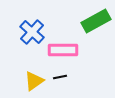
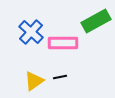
blue cross: moved 1 px left
pink rectangle: moved 7 px up
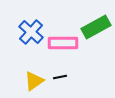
green rectangle: moved 6 px down
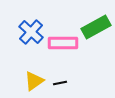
black line: moved 6 px down
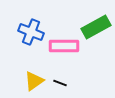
blue cross: rotated 20 degrees counterclockwise
pink rectangle: moved 1 px right, 3 px down
black line: rotated 32 degrees clockwise
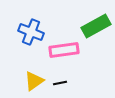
green rectangle: moved 1 px up
pink rectangle: moved 4 px down; rotated 8 degrees counterclockwise
black line: rotated 32 degrees counterclockwise
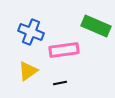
green rectangle: rotated 52 degrees clockwise
yellow triangle: moved 6 px left, 10 px up
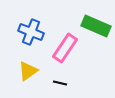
pink rectangle: moved 1 px right, 2 px up; rotated 48 degrees counterclockwise
black line: rotated 24 degrees clockwise
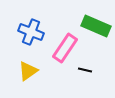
black line: moved 25 px right, 13 px up
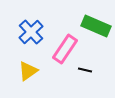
blue cross: rotated 25 degrees clockwise
pink rectangle: moved 1 px down
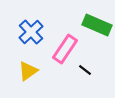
green rectangle: moved 1 px right, 1 px up
black line: rotated 24 degrees clockwise
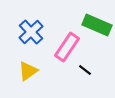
pink rectangle: moved 2 px right, 2 px up
